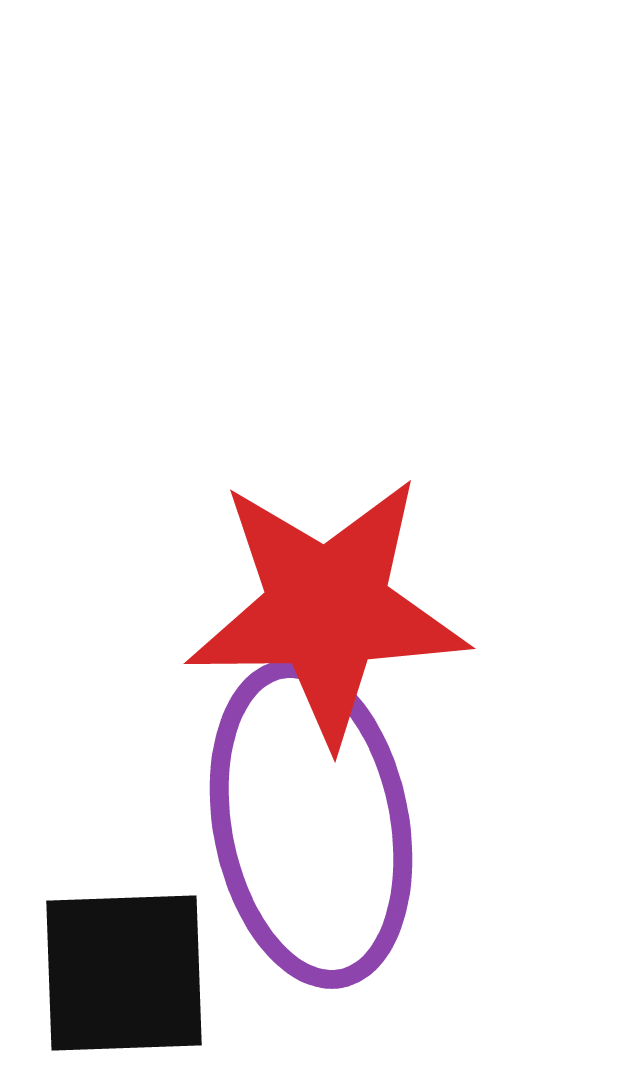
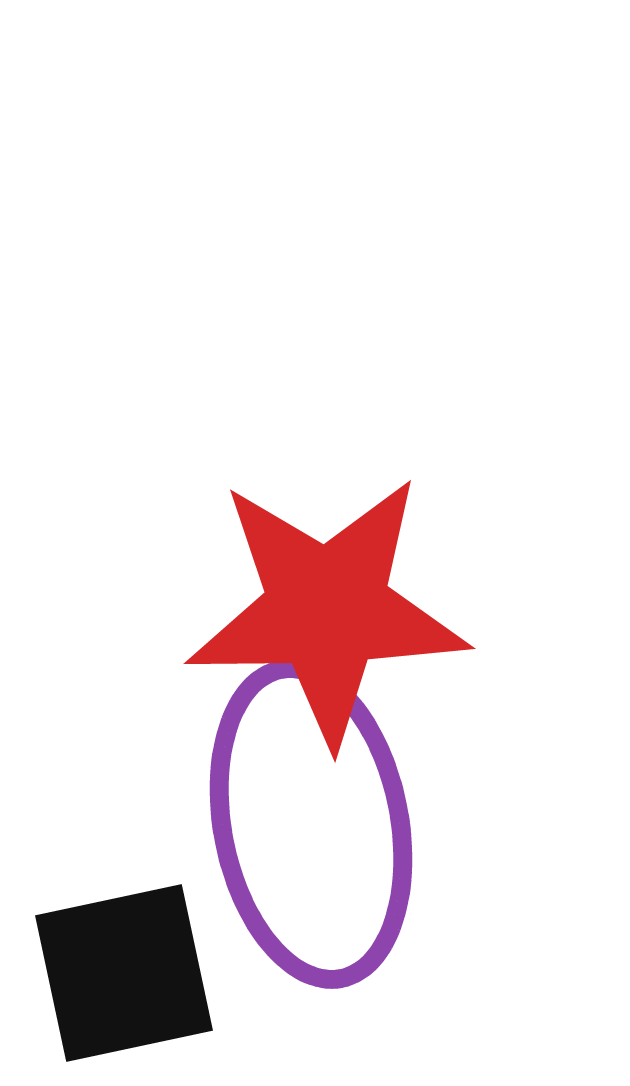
black square: rotated 10 degrees counterclockwise
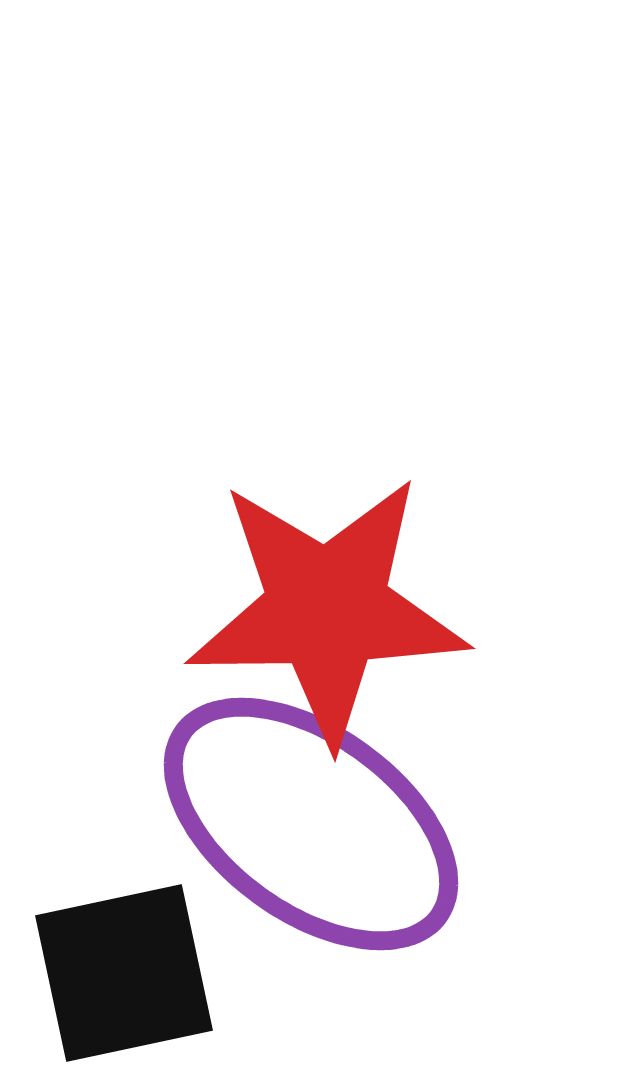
purple ellipse: rotated 43 degrees counterclockwise
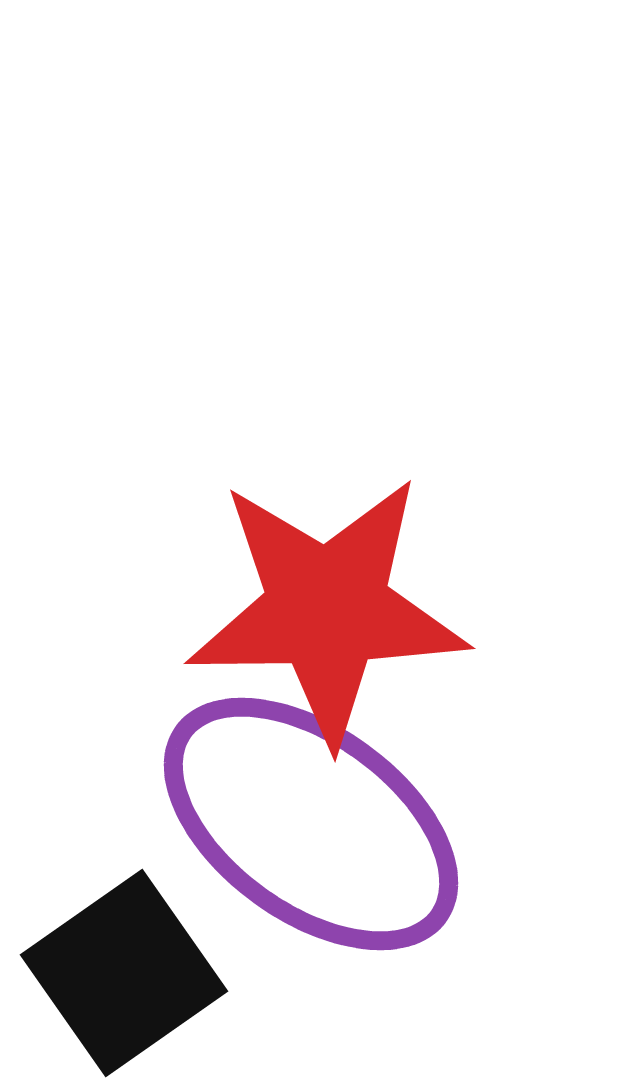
black square: rotated 23 degrees counterclockwise
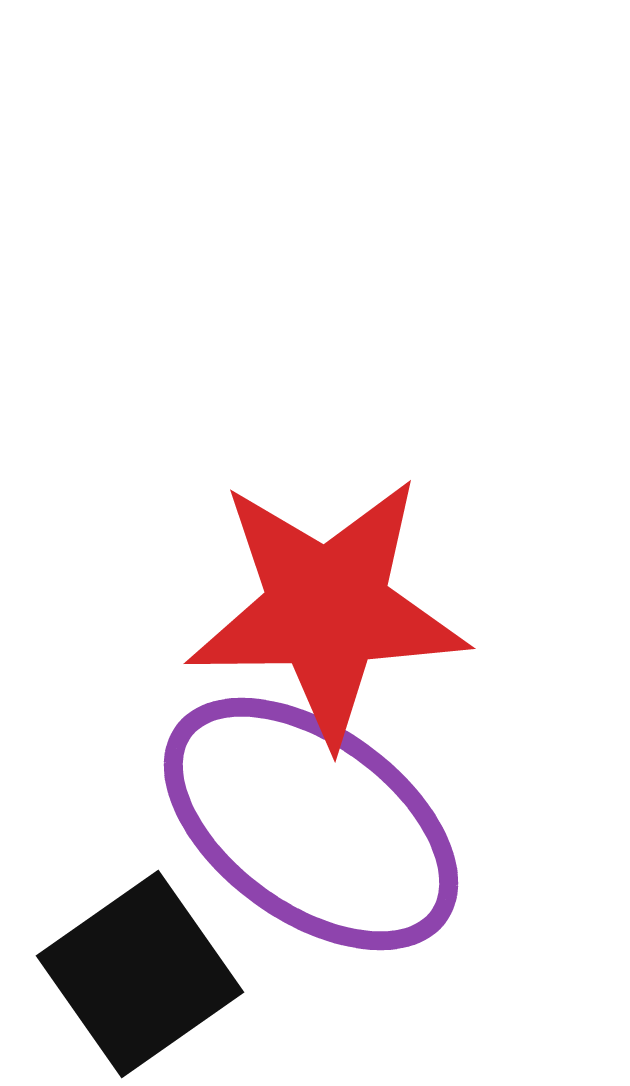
black square: moved 16 px right, 1 px down
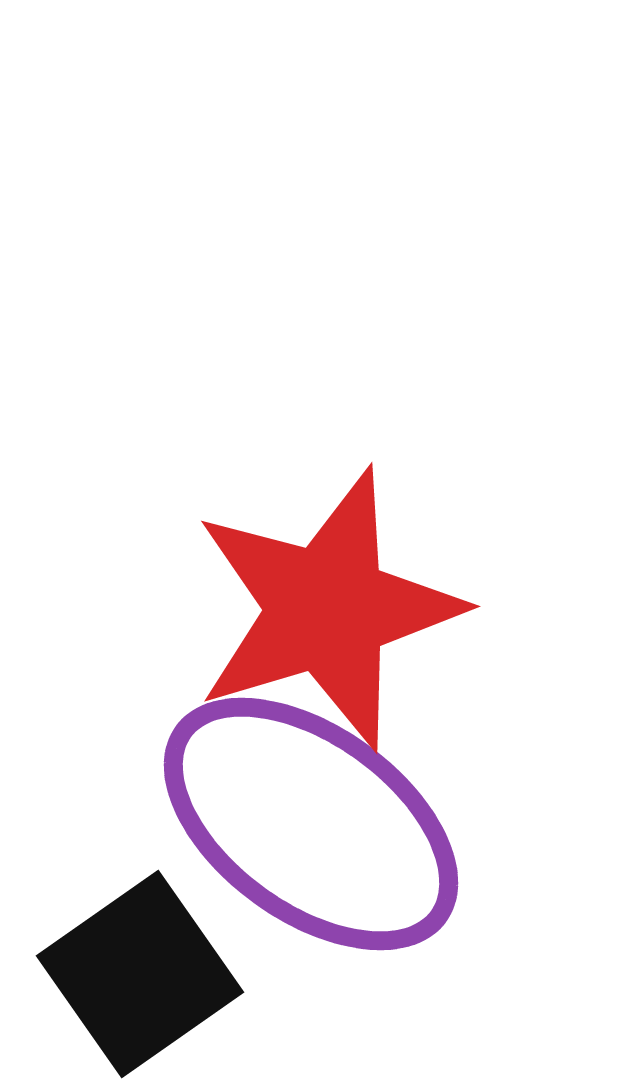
red star: rotated 16 degrees counterclockwise
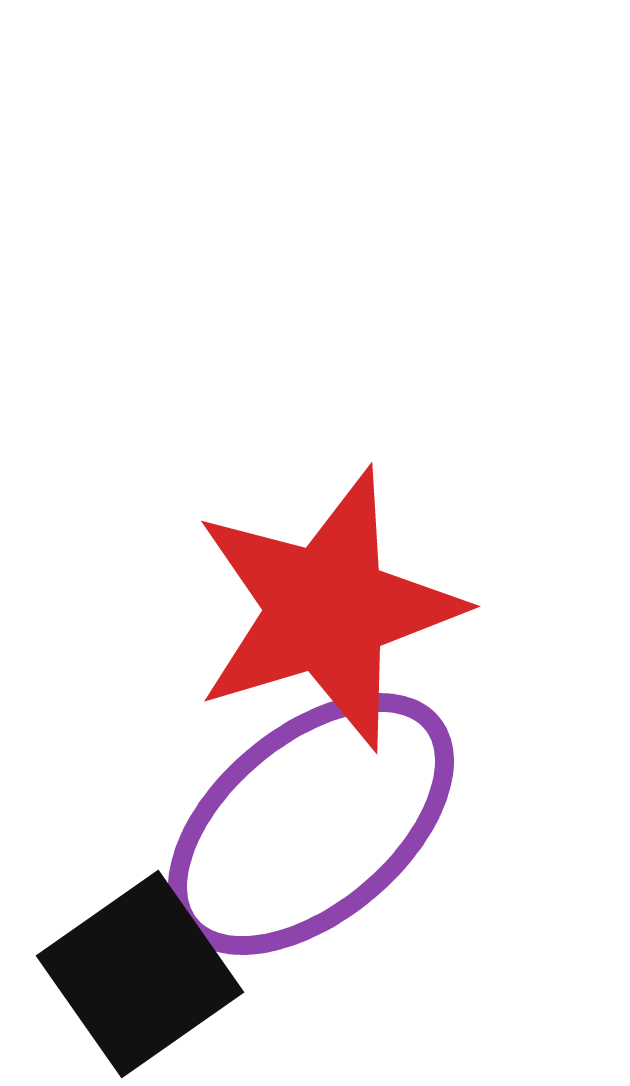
purple ellipse: rotated 76 degrees counterclockwise
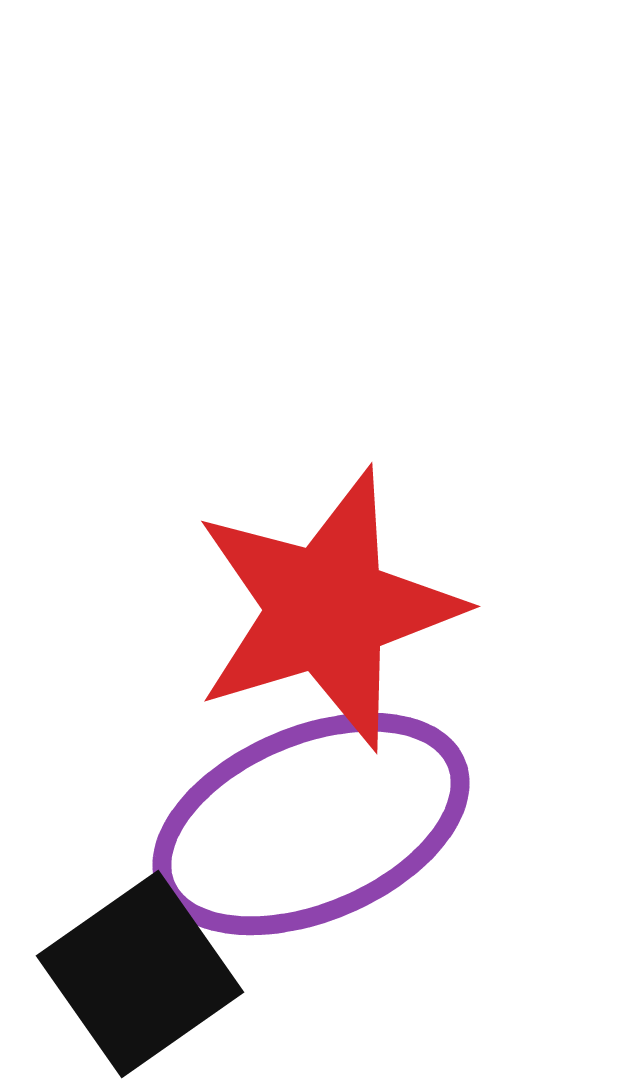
purple ellipse: rotated 17 degrees clockwise
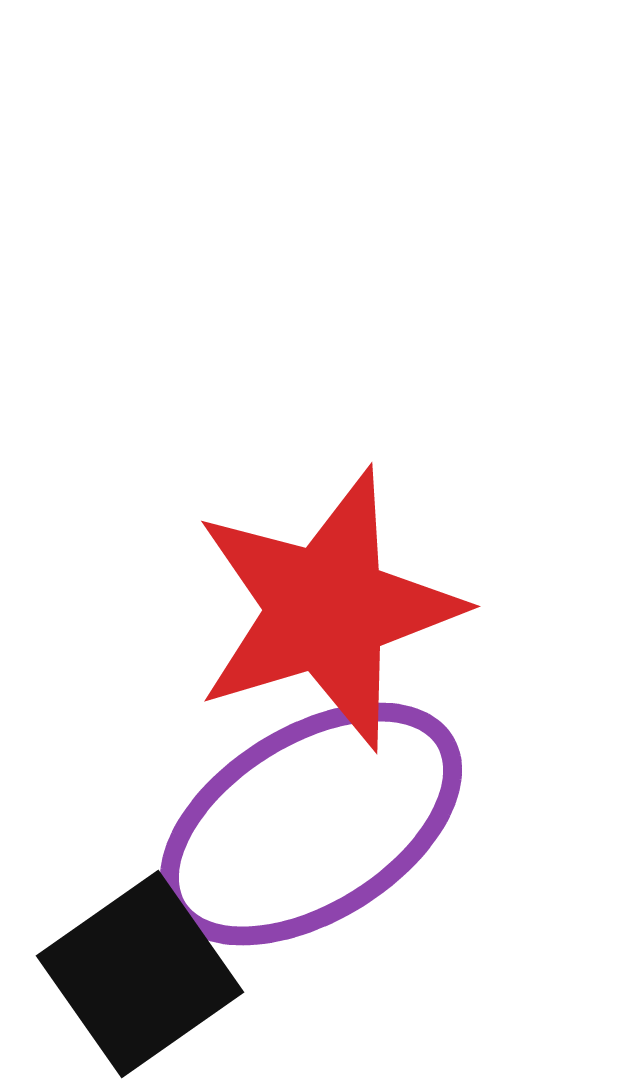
purple ellipse: rotated 9 degrees counterclockwise
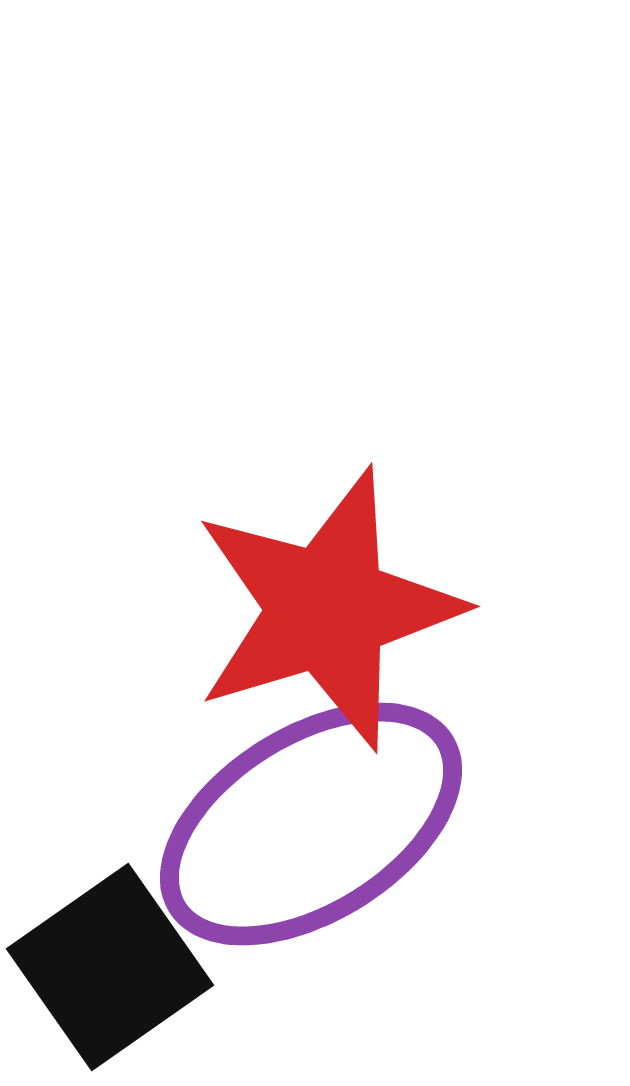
black square: moved 30 px left, 7 px up
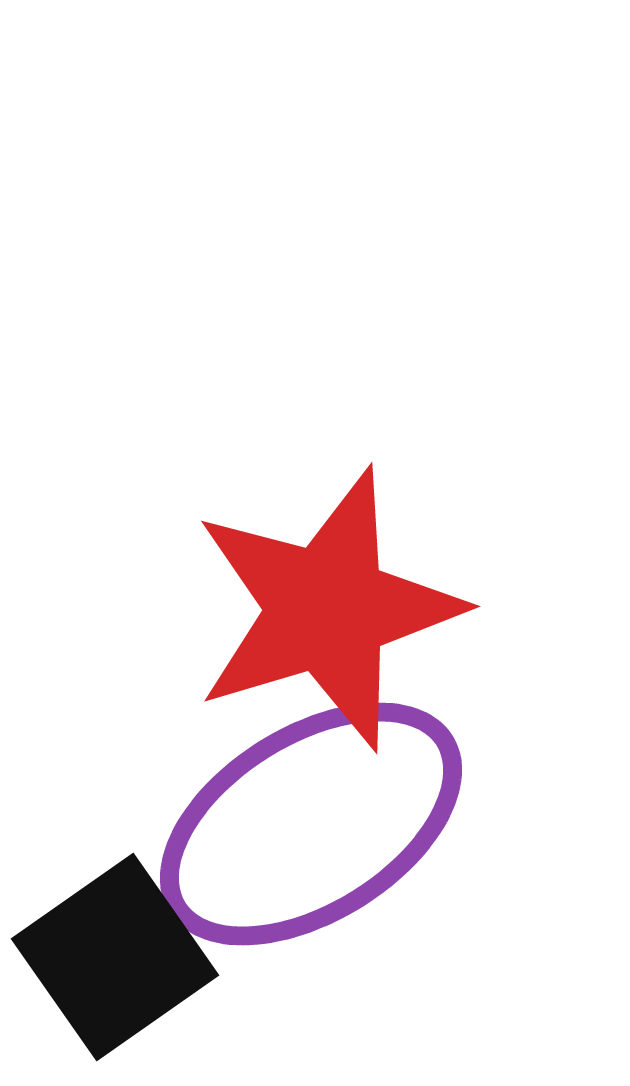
black square: moved 5 px right, 10 px up
